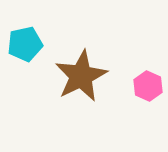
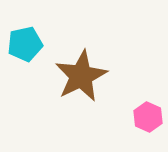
pink hexagon: moved 31 px down
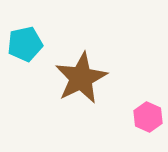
brown star: moved 2 px down
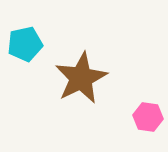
pink hexagon: rotated 16 degrees counterclockwise
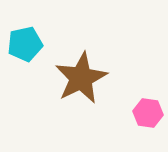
pink hexagon: moved 4 px up
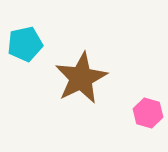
pink hexagon: rotated 8 degrees clockwise
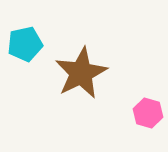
brown star: moved 5 px up
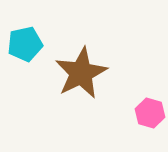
pink hexagon: moved 2 px right
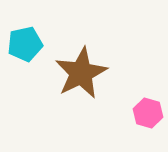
pink hexagon: moved 2 px left
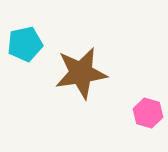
brown star: rotated 18 degrees clockwise
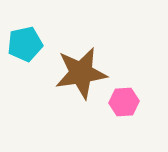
pink hexagon: moved 24 px left, 11 px up; rotated 20 degrees counterclockwise
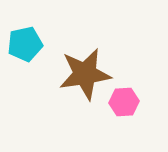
brown star: moved 4 px right, 1 px down
